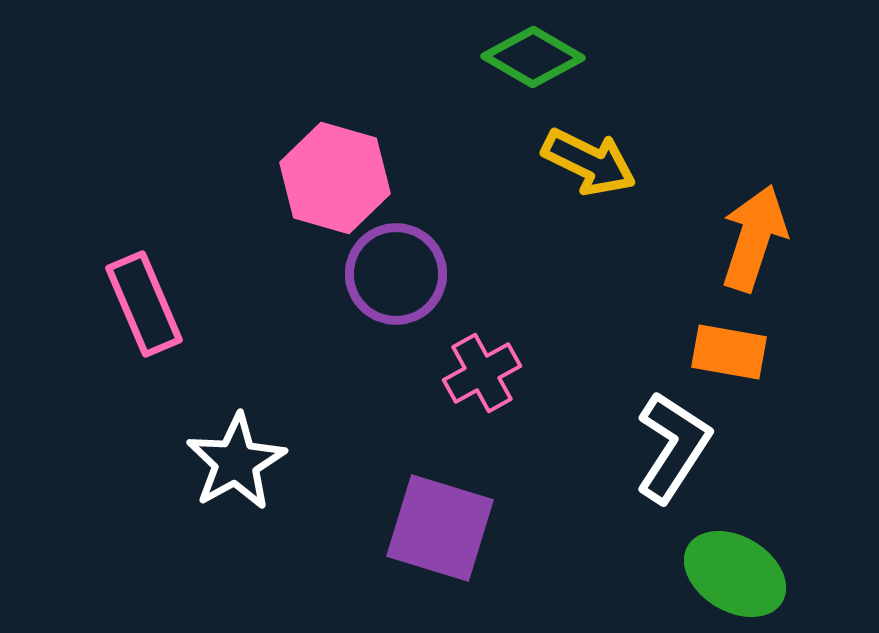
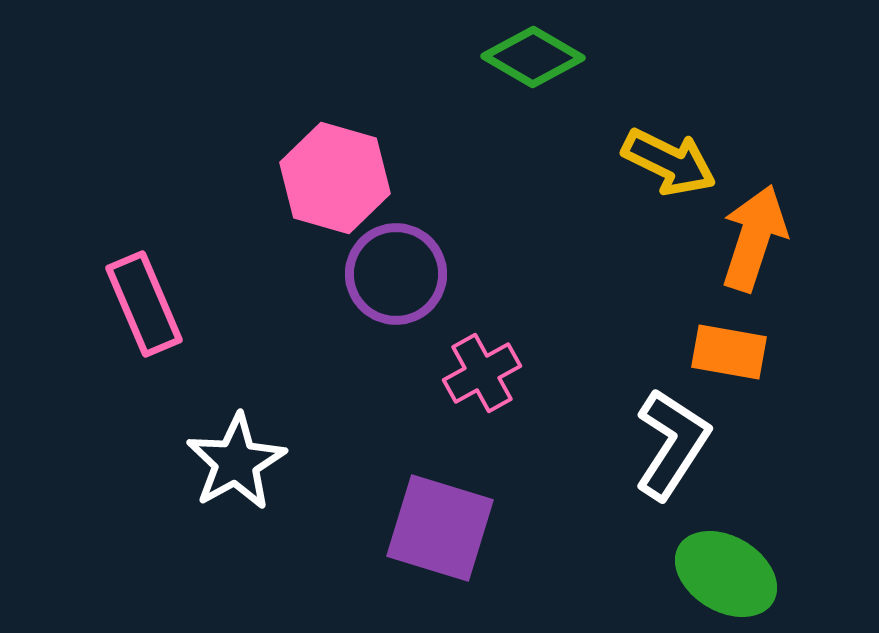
yellow arrow: moved 80 px right
white L-shape: moved 1 px left, 3 px up
green ellipse: moved 9 px left
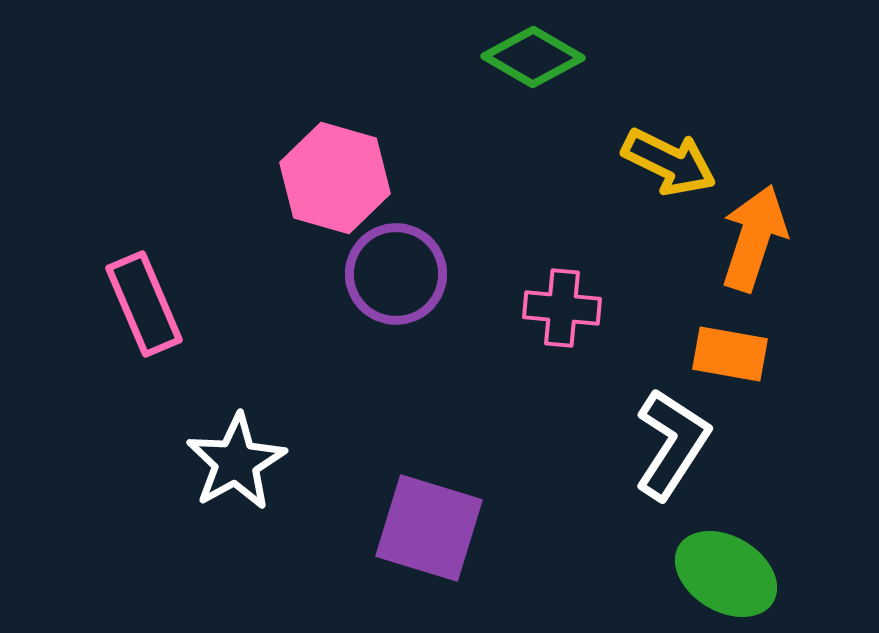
orange rectangle: moved 1 px right, 2 px down
pink cross: moved 80 px right, 65 px up; rotated 34 degrees clockwise
purple square: moved 11 px left
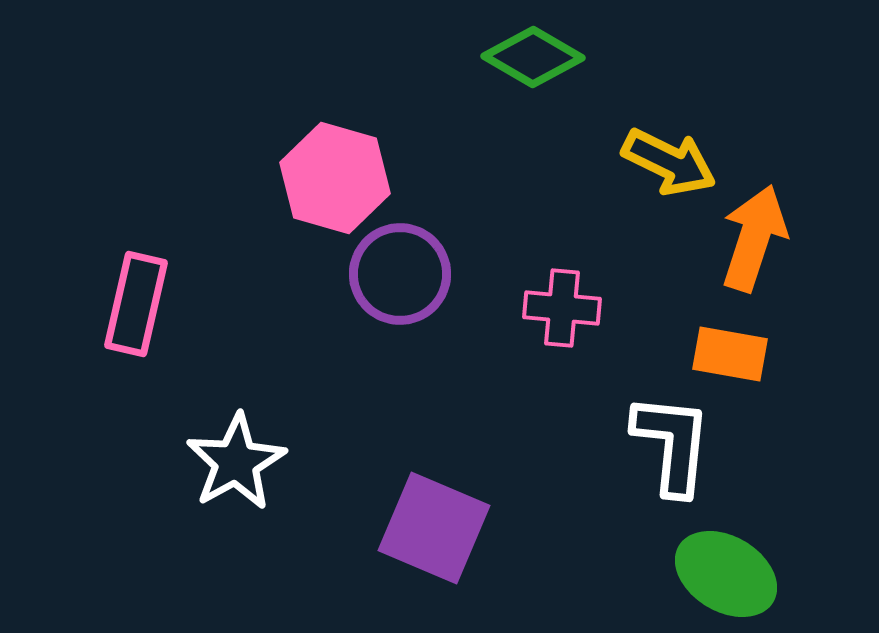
purple circle: moved 4 px right
pink rectangle: moved 8 px left; rotated 36 degrees clockwise
white L-shape: rotated 27 degrees counterclockwise
purple square: moved 5 px right; rotated 6 degrees clockwise
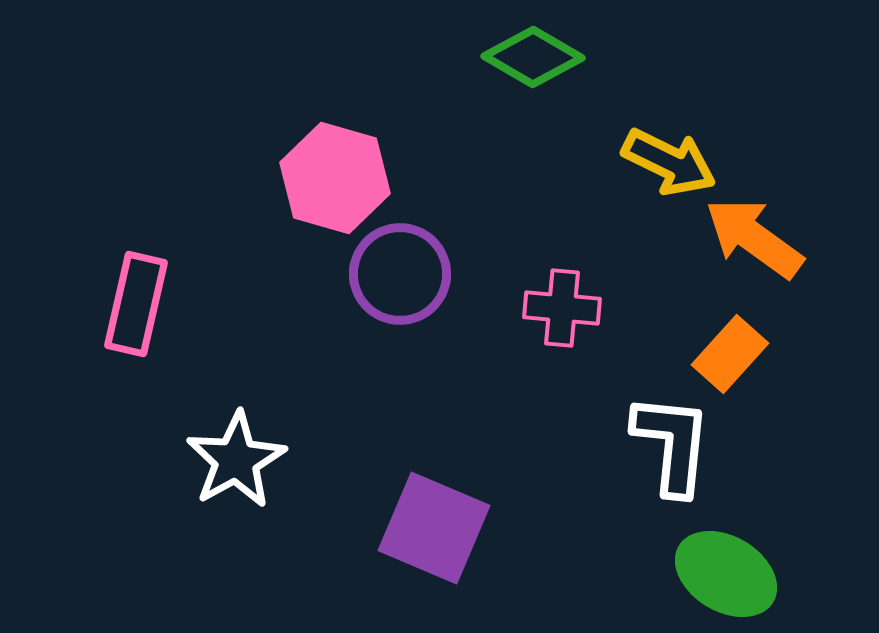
orange arrow: rotated 72 degrees counterclockwise
orange rectangle: rotated 58 degrees counterclockwise
white star: moved 2 px up
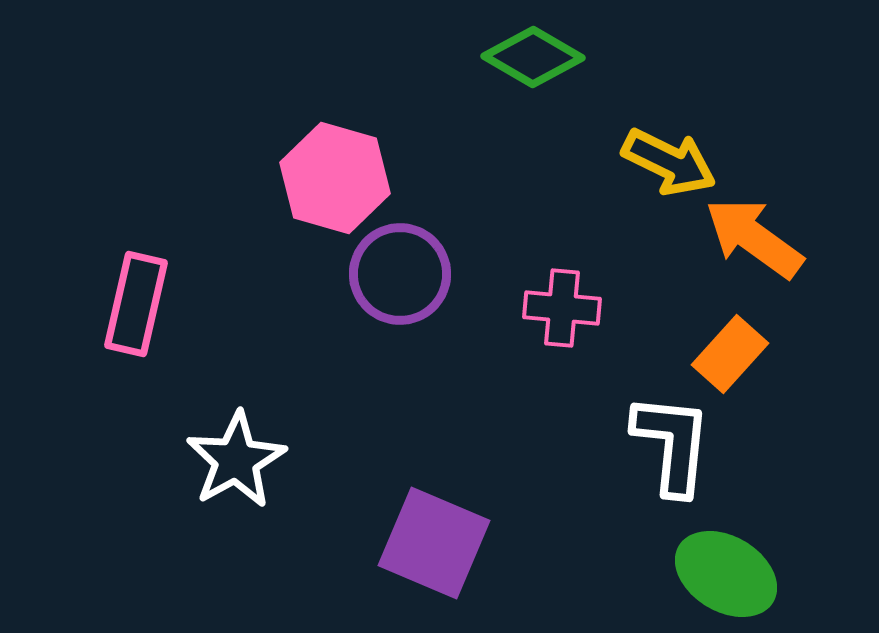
purple square: moved 15 px down
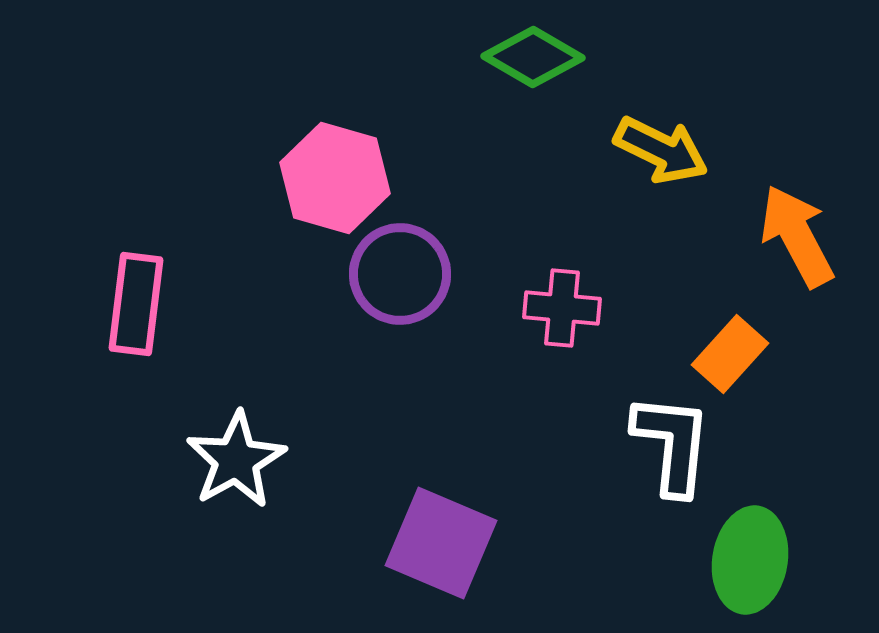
yellow arrow: moved 8 px left, 12 px up
orange arrow: moved 43 px right, 2 px up; rotated 26 degrees clockwise
pink rectangle: rotated 6 degrees counterclockwise
purple square: moved 7 px right
green ellipse: moved 24 px right, 14 px up; rotated 68 degrees clockwise
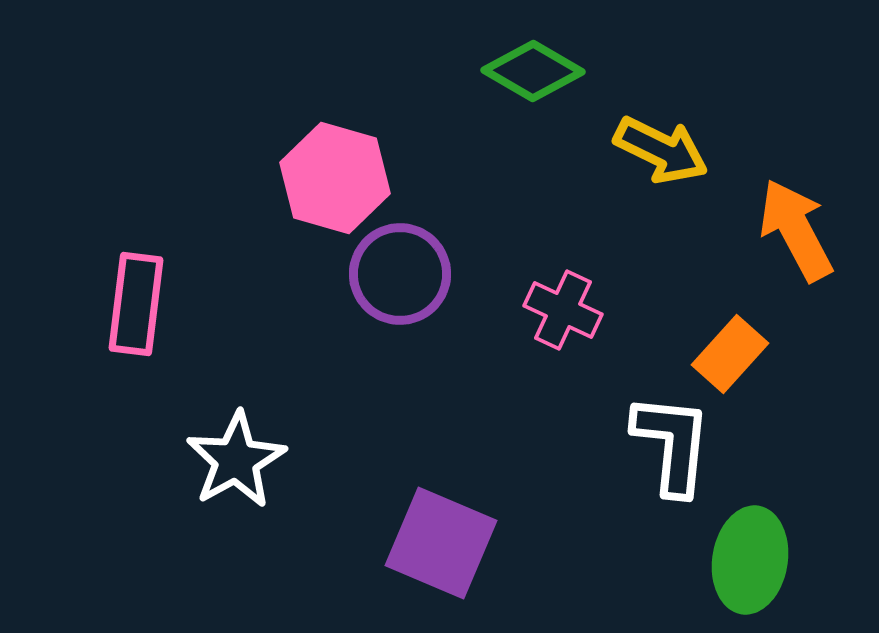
green diamond: moved 14 px down
orange arrow: moved 1 px left, 6 px up
pink cross: moved 1 px right, 2 px down; rotated 20 degrees clockwise
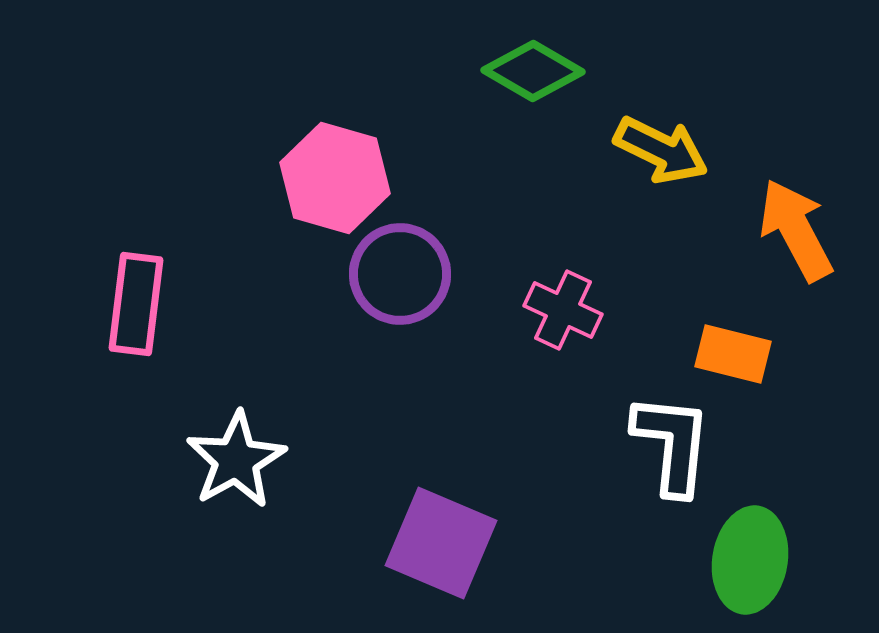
orange rectangle: moved 3 px right; rotated 62 degrees clockwise
